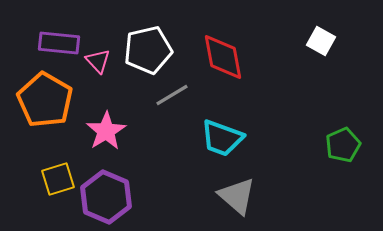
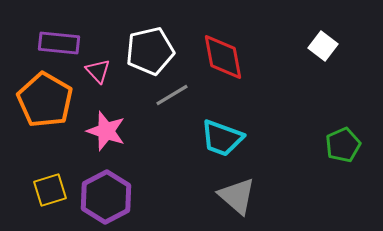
white square: moved 2 px right, 5 px down; rotated 8 degrees clockwise
white pentagon: moved 2 px right, 1 px down
pink triangle: moved 10 px down
pink star: rotated 21 degrees counterclockwise
yellow square: moved 8 px left, 11 px down
purple hexagon: rotated 9 degrees clockwise
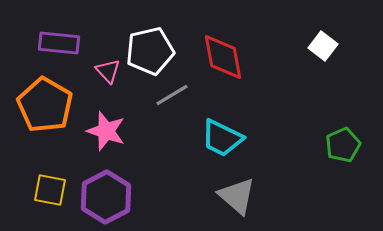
pink triangle: moved 10 px right
orange pentagon: moved 5 px down
cyan trapezoid: rotated 6 degrees clockwise
yellow square: rotated 28 degrees clockwise
